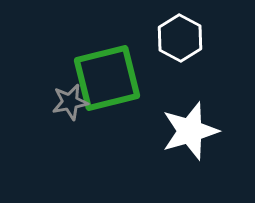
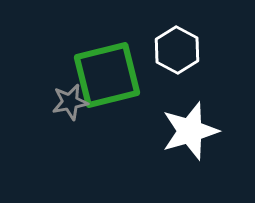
white hexagon: moved 3 px left, 12 px down
green square: moved 3 px up
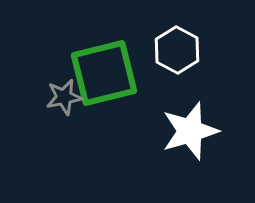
green square: moved 3 px left, 2 px up
gray star: moved 6 px left, 5 px up
